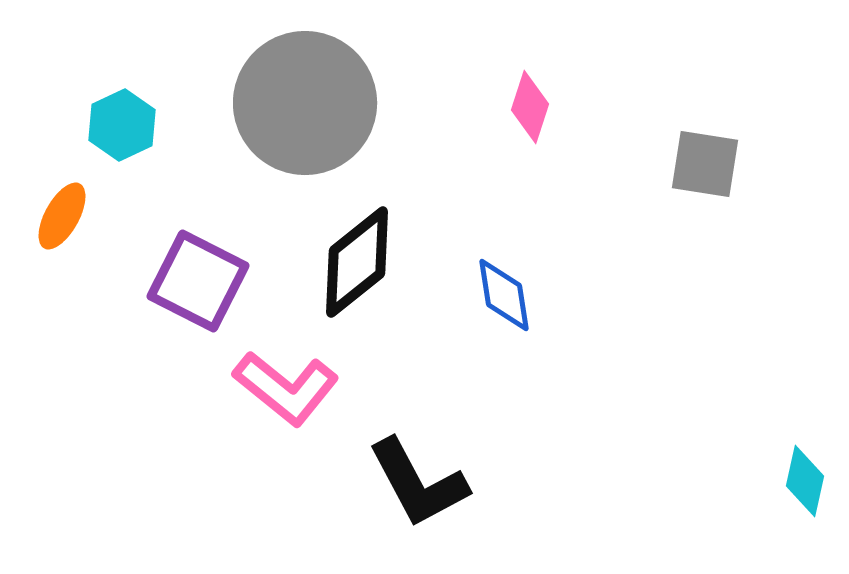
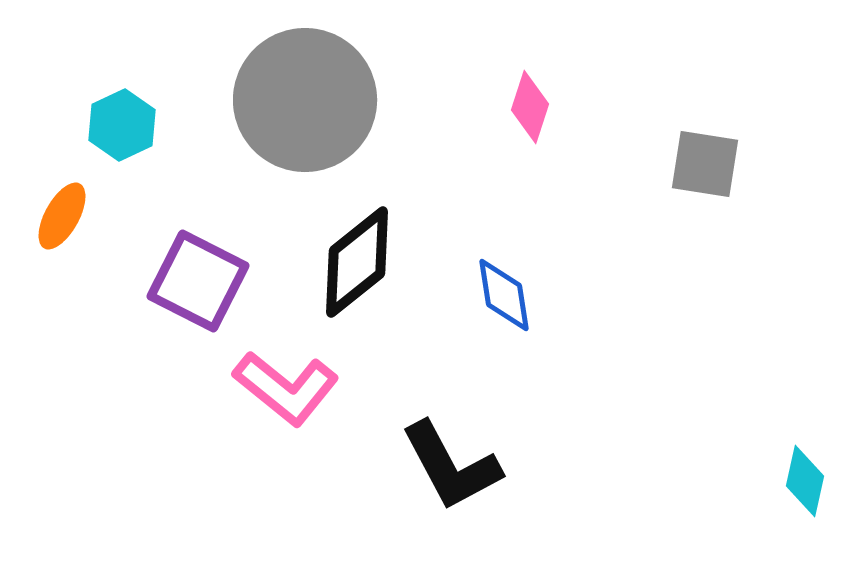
gray circle: moved 3 px up
black L-shape: moved 33 px right, 17 px up
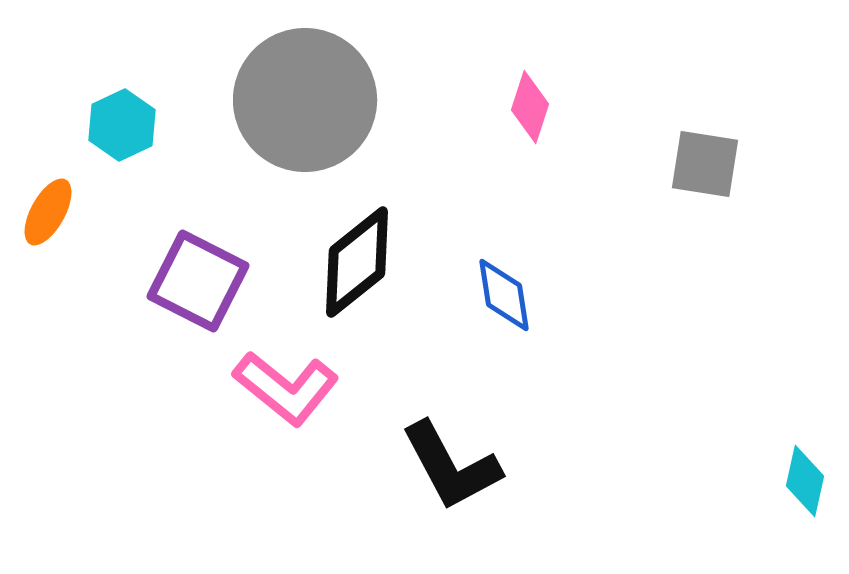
orange ellipse: moved 14 px left, 4 px up
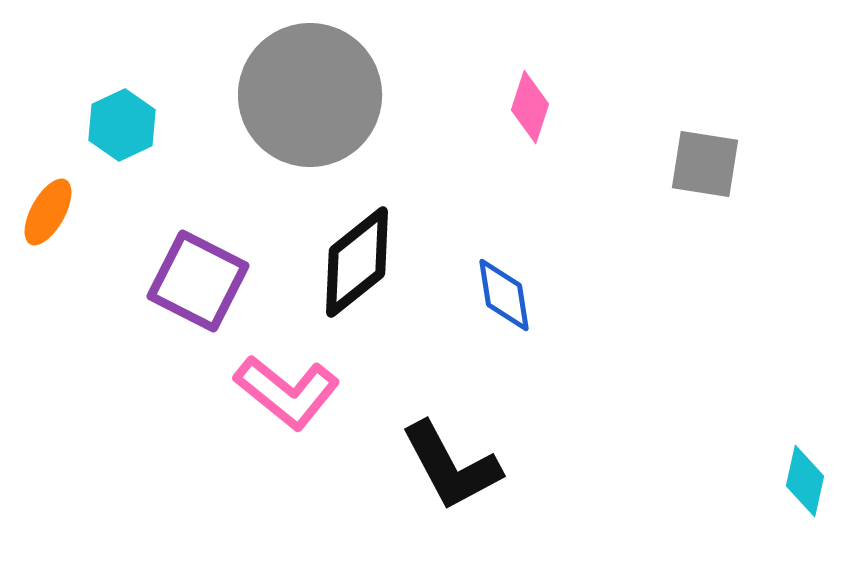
gray circle: moved 5 px right, 5 px up
pink L-shape: moved 1 px right, 4 px down
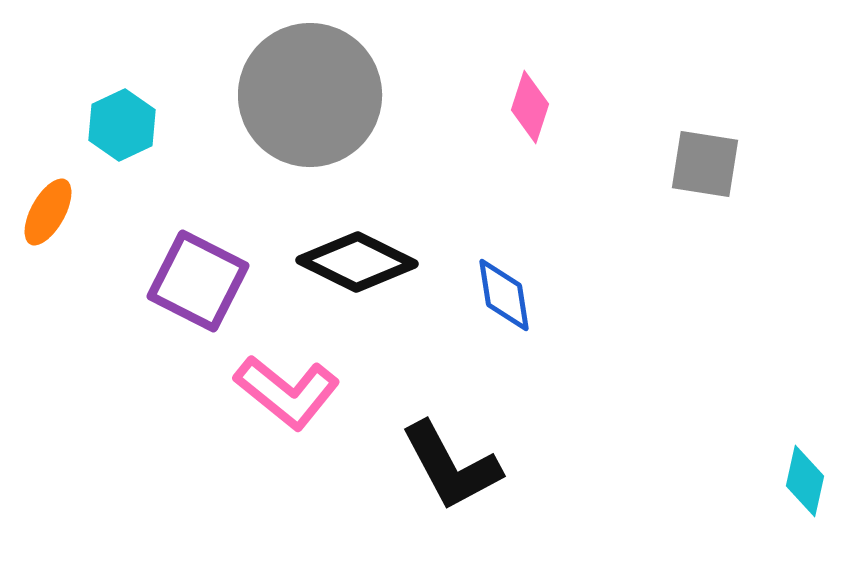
black diamond: rotated 65 degrees clockwise
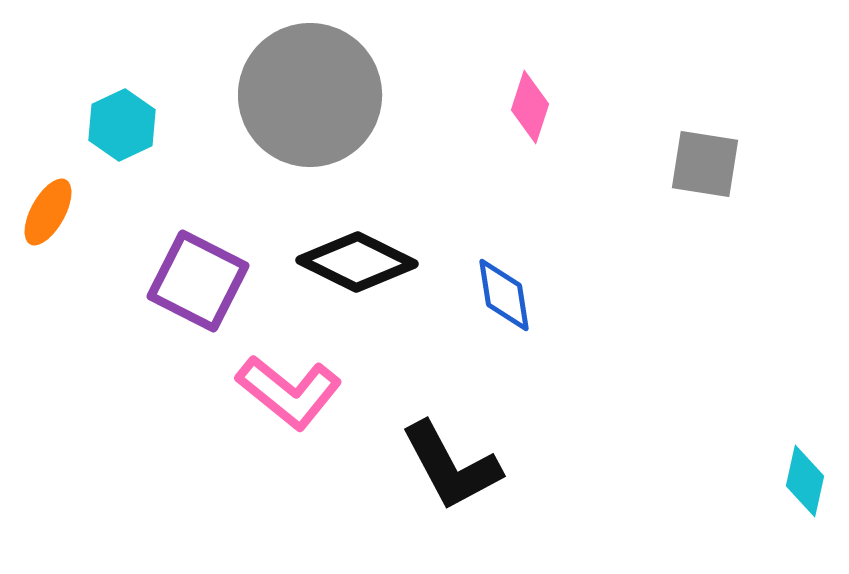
pink L-shape: moved 2 px right
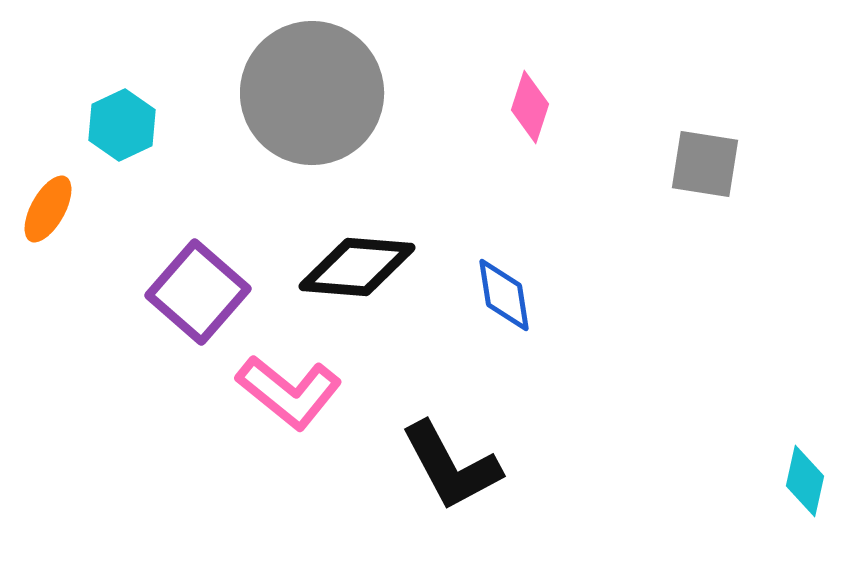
gray circle: moved 2 px right, 2 px up
orange ellipse: moved 3 px up
black diamond: moved 5 px down; rotated 22 degrees counterclockwise
purple square: moved 11 px down; rotated 14 degrees clockwise
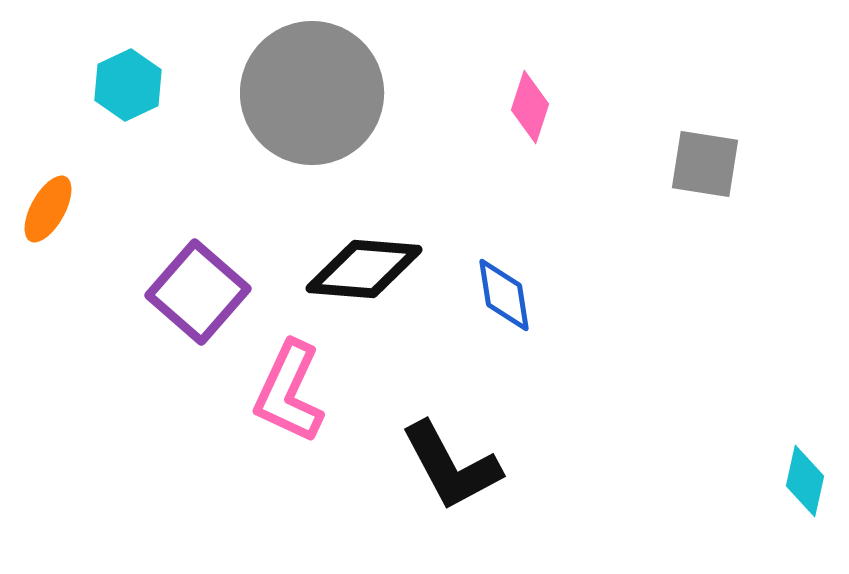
cyan hexagon: moved 6 px right, 40 px up
black diamond: moved 7 px right, 2 px down
pink L-shape: rotated 76 degrees clockwise
